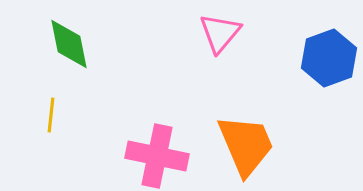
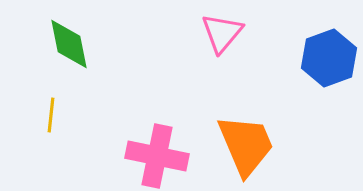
pink triangle: moved 2 px right
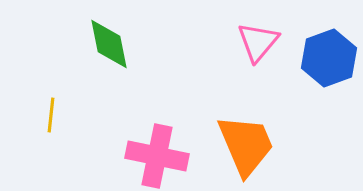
pink triangle: moved 36 px right, 9 px down
green diamond: moved 40 px right
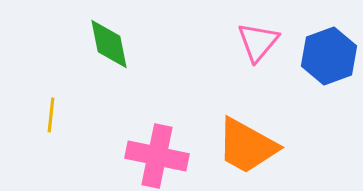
blue hexagon: moved 2 px up
orange trapezoid: moved 1 px right, 1 px down; rotated 142 degrees clockwise
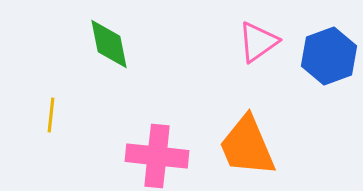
pink triangle: rotated 15 degrees clockwise
orange trapezoid: rotated 38 degrees clockwise
pink cross: rotated 6 degrees counterclockwise
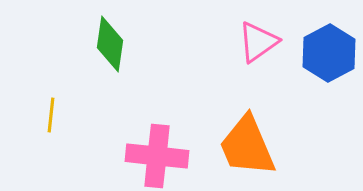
green diamond: moved 1 px right; rotated 20 degrees clockwise
blue hexagon: moved 3 px up; rotated 8 degrees counterclockwise
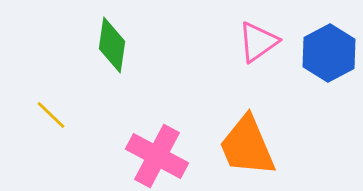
green diamond: moved 2 px right, 1 px down
yellow line: rotated 52 degrees counterclockwise
pink cross: rotated 22 degrees clockwise
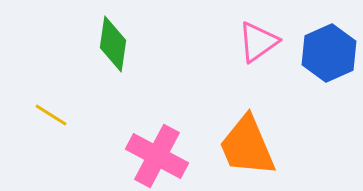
green diamond: moved 1 px right, 1 px up
blue hexagon: rotated 4 degrees clockwise
yellow line: rotated 12 degrees counterclockwise
